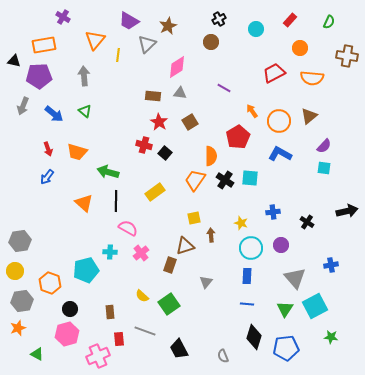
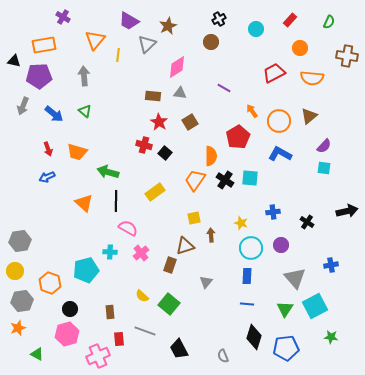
blue arrow at (47, 177): rotated 28 degrees clockwise
green square at (169, 304): rotated 15 degrees counterclockwise
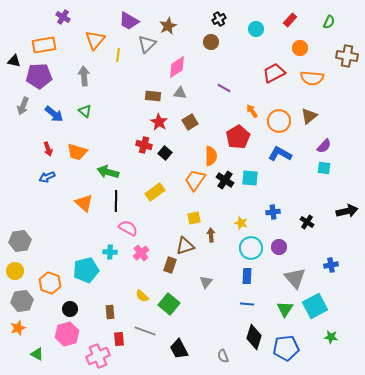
purple circle at (281, 245): moved 2 px left, 2 px down
